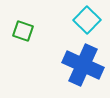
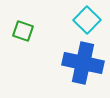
blue cross: moved 2 px up; rotated 12 degrees counterclockwise
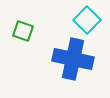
blue cross: moved 10 px left, 4 px up
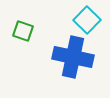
blue cross: moved 2 px up
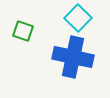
cyan square: moved 9 px left, 2 px up
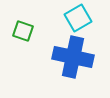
cyan square: rotated 16 degrees clockwise
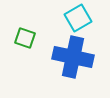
green square: moved 2 px right, 7 px down
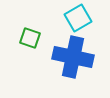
green square: moved 5 px right
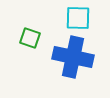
cyan square: rotated 32 degrees clockwise
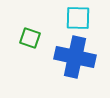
blue cross: moved 2 px right
